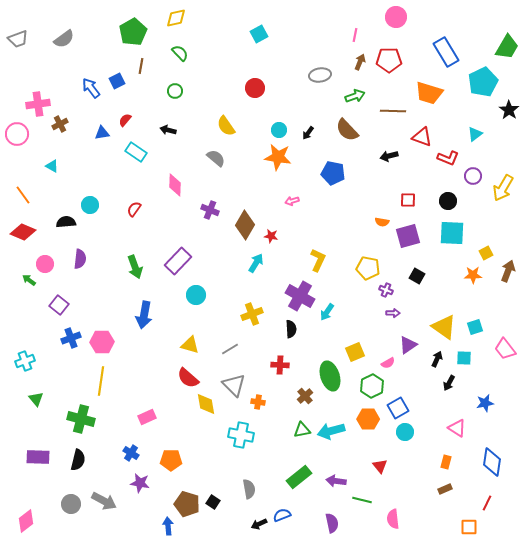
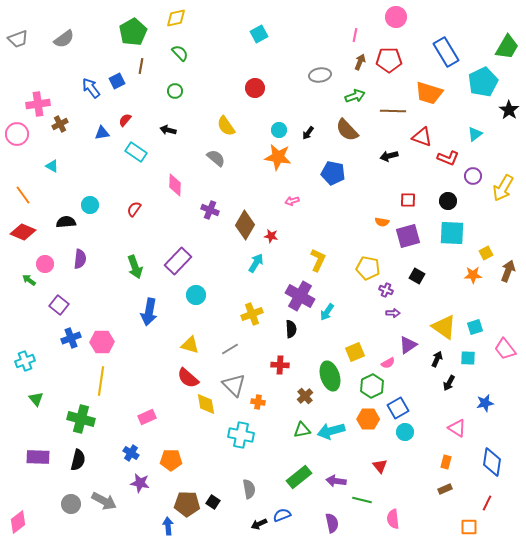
blue arrow at (144, 315): moved 5 px right, 3 px up
cyan square at (464, 358): moved 4 px right
brown pentagon at (187, 504): rotated 15 degrees counterclockwise
pink diamond at (26, 521): moved 8 px left, 1 px down
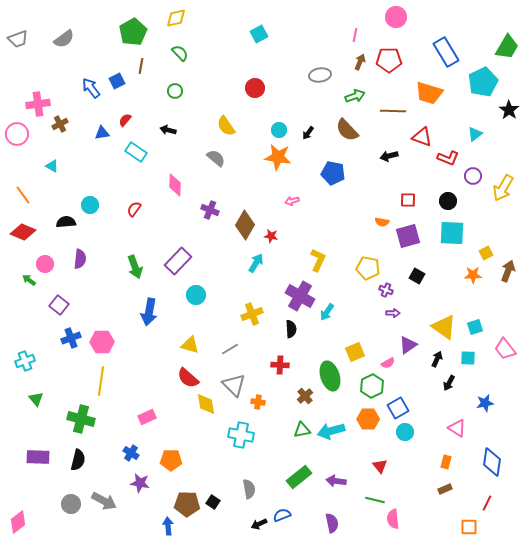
green line at (362, 500): moved 13 px right
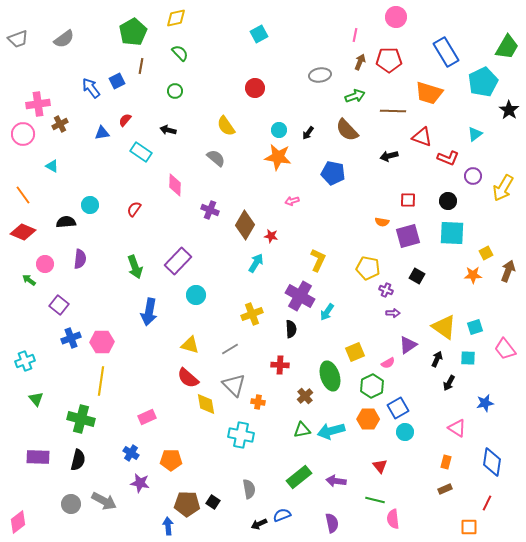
pink circle at (17, 134): moved 6 px right
cyan rectangle at (136, 152): moved 5 px right
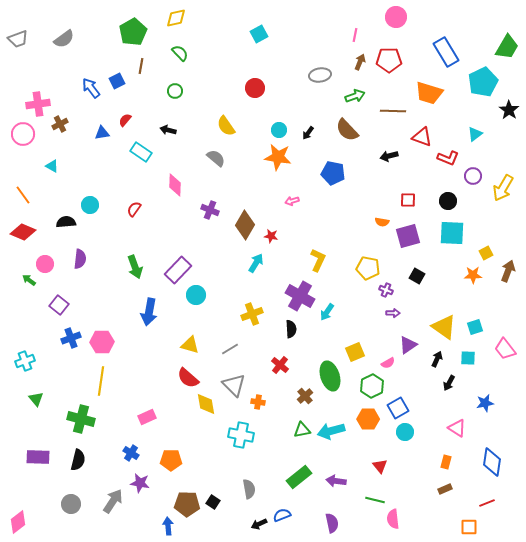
purple rectangle at (178, 261): moved 9 px down
red cross at (280, 365): rotated 36 degrees clockwise
gray arrow at (104, 501): moved 9 px right; rotated 85 degrees counterclockwise
red line at (487, 503): rotated 42 degrees clockwise
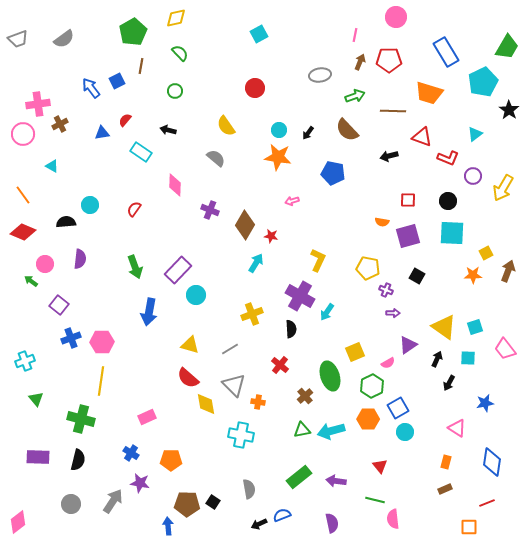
green arrow at (29, 280): moved 2 px right, 1 px down
